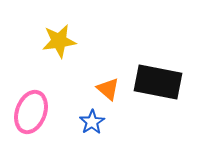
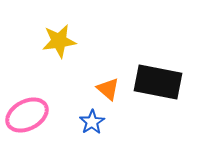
pink ellipse: moved 4 px left, 3 px down; rotated 42 degrees clockwise
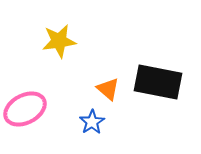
pink ellipse: moved 2 px left, 6 px up
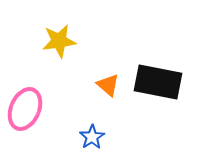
orange triangle: moved 4 px up
pink ellipse: rotated 39 degrees counterclockwise
blue star: moved 15 px down
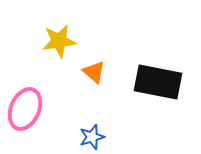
orange triangle: moved 14 px left, 13 px up
blue star: rotated 15 degrees clockwise
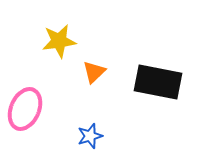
orange triangle: rotated 35 degrees clockwise
blue star: moved 2 px left, 1 px up
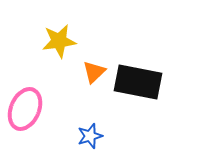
black rectangle: moved 20 px left
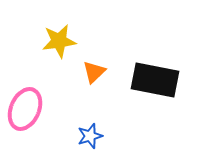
black rectangle: moved 17 px right, 2 px up
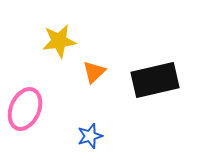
black rectangle: rotated 24 degrees counterclockwise
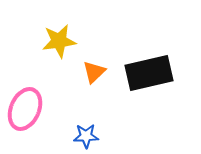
black rectangle: moved 6 px left, 7 px up
blue star: moved 4 px left; rotated 15 degrees clockwise
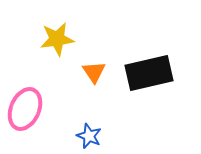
yellow star: moved 2 px left, 2 px up
orange triangle: rotated 20 degrees counterclockwise
blue star: moved 3 px right; rotated 25 degrees clockwise
